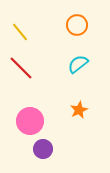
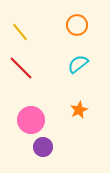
pink circle: moved 1 px right, 1 px up
purple circle: moved 2 px up
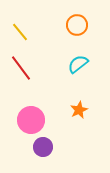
red line: rotated 8 degrees clockwise
